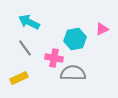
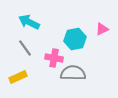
yellow rectangle: moved 1 px left, 1 px up
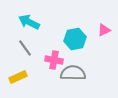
pink triangle: moved 2 px right, 1 px down
pink cross: moved 2 px down
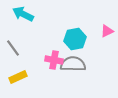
cyan arrow: moved 6 px left, 8 px up
pink triangle: moved 3 px right, 1 px down
gray line: moved 12 px left
gray semicircle: moved 9 px up
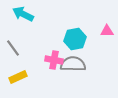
pink triangle: rotated 24 degrees clockwise
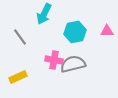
cyan arrow: moved 21 px right; rotated 90 degrees counterclockwise
cyan hexagon: moved 7 px up
gray line: moved 7 px right, 11 px up
gray semicircle: rotated 15 degrees counterclockwise
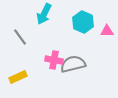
cyan hexagon: moved 8 px right, 10 px up; rotated 25 degrees counterclockwise
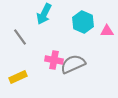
gray semicircle: rotated 10 degrees counterclockwise
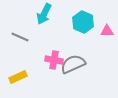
gray line: rotated 30 degrees counterclockwise
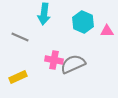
cyan arrow: rotated 20 degrees counterclockwise
